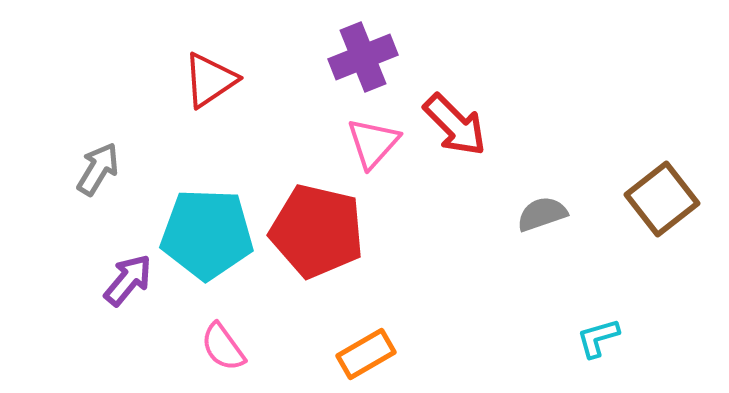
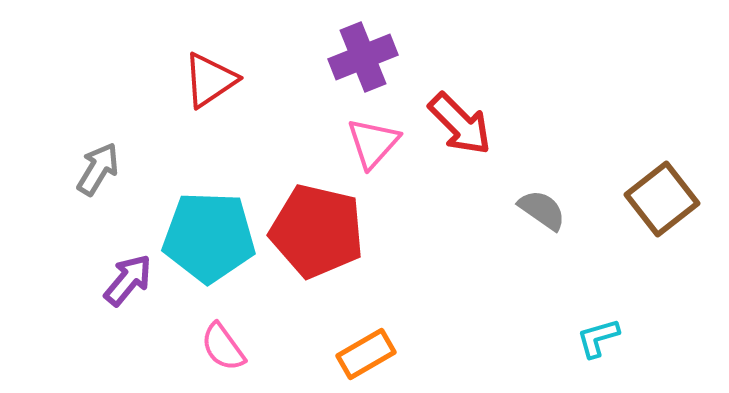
red arrow: moved 5 px right, 1 px up
gray semicircle: moved 4 px up; rotated 54 degrees clockwise
cyan pentagon: moved 2 px right, 3 px down
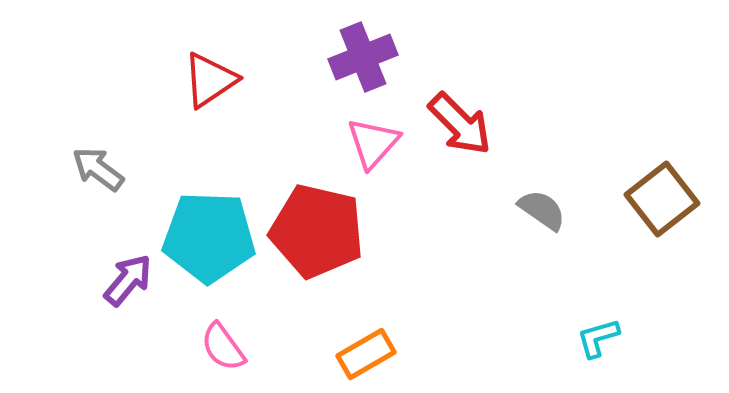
gray arrow: rotated 84 degrees counterclockwise
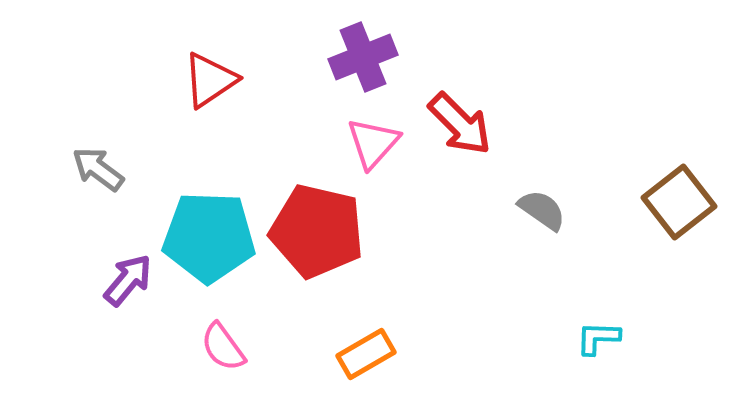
brown square: moved 17 px right, 3 px down
cyan L-shape: rotated 18 degrees clockwise
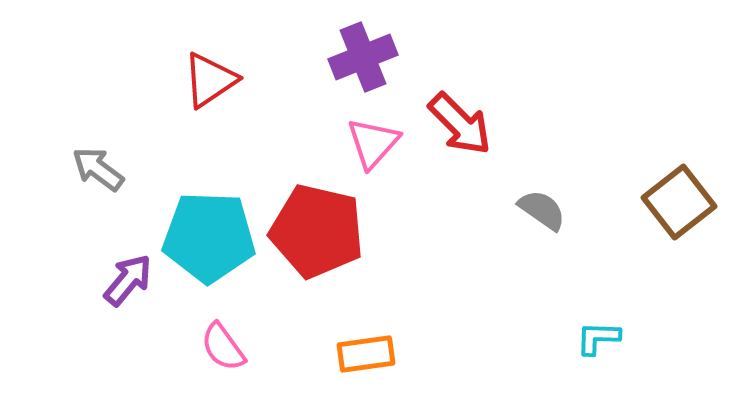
orange rectangle: rotated 22 degrees clockwise
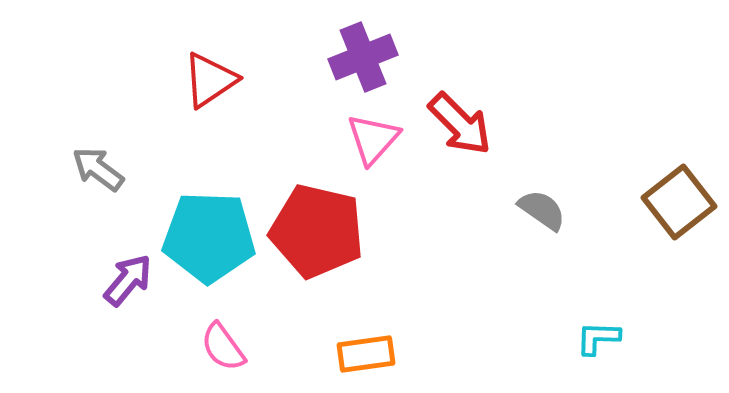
pink triangle: moved 4 px up
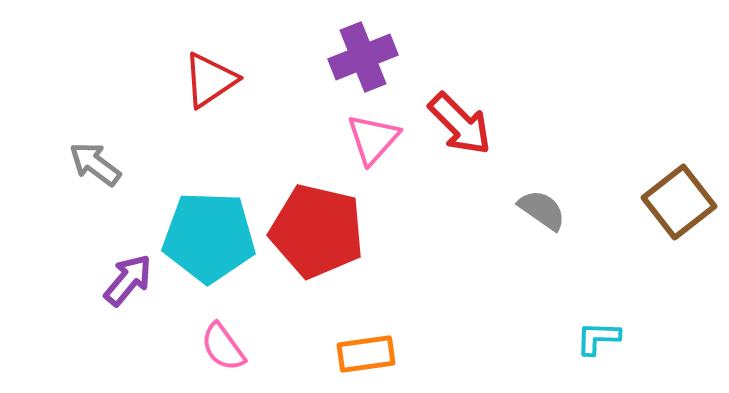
gray arrow: moved 3 px left, 5 px up
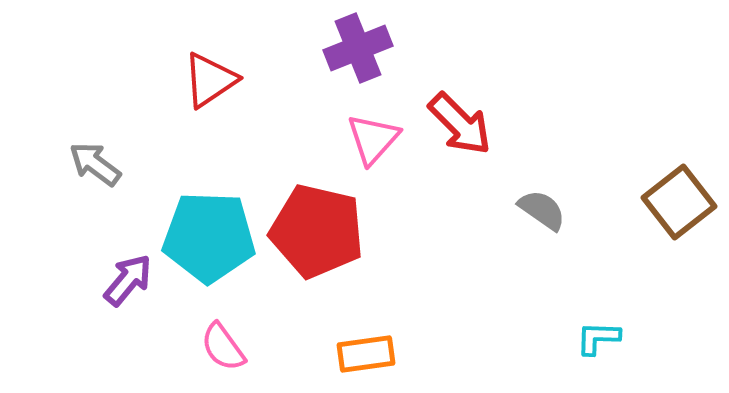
purple cross: moved 5 px left, 9 px up
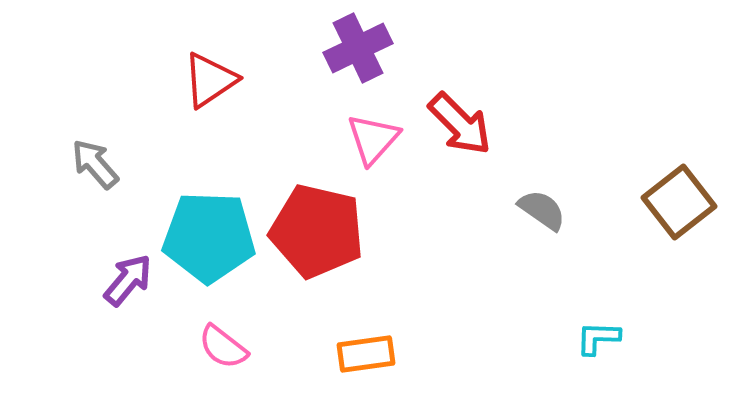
purple cross: rotated 4 degrees counterclockwise
gray arrow: rotated 12 degrees clockwise
pink semicircle: rotated 16 degrees counterclockwise
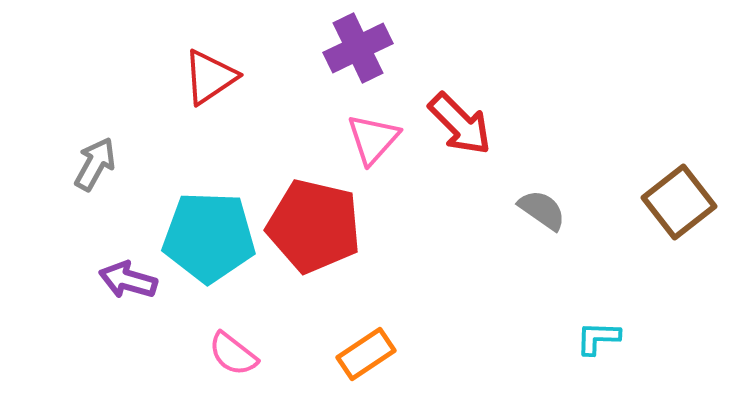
red triangle: moved 3 px up
gray arrow: rotated 70 degrees clockwise
red pentagon: moved 3 px left, 5 px up
purple arrow: rotated 114 degrees counterclockwise
pink semicircle: moved 10 px right, 7 px down
orange rectangle: rotated 26 degrees counterclockwise
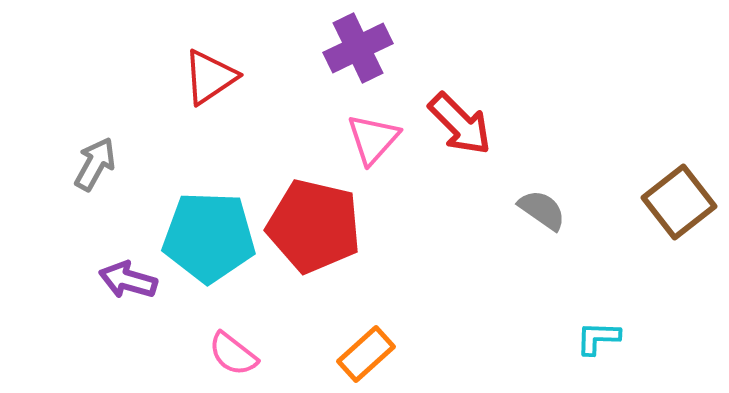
orange rectangle: rotated 8 degrees counterclockwise
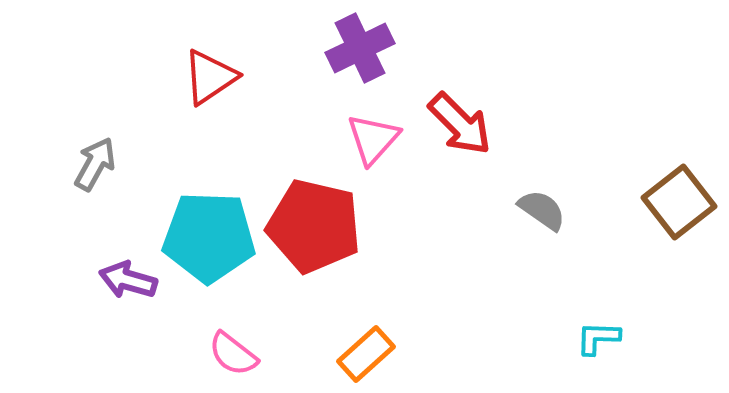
purple cross: moved 2 px right
